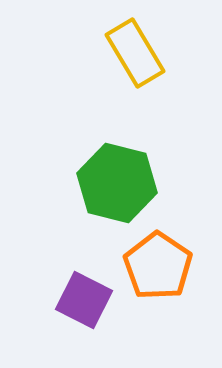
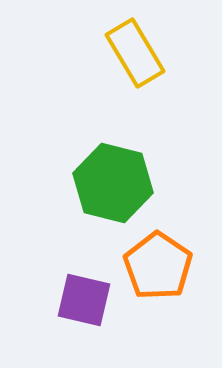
green hexagon: moved 4 px left
purple square: rotated 14 degrees counterclockwise
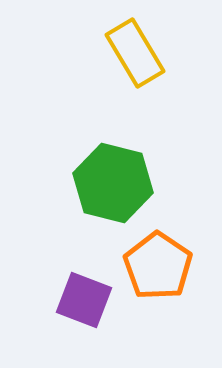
purple square: rotated 8 degrees clockwise
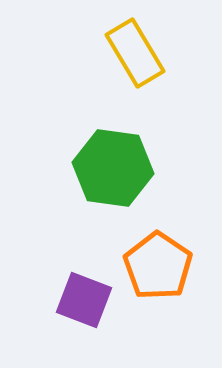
green hexagon: moved 15 px up; rotated 6 degrees counterclockwise
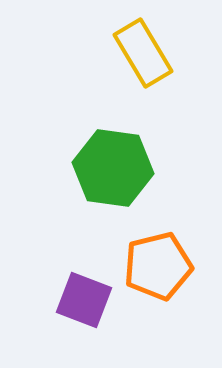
yellow rectangle: moved 8 px right
orange pentagon: rotated 24 degrees clockwise
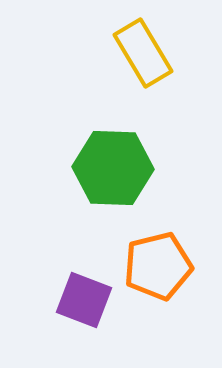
green hexagon: rotated 6 degrees counterclockwise
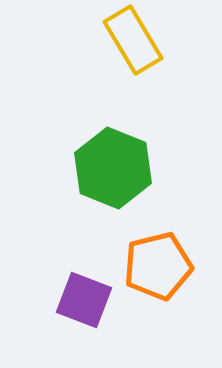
yellow rectangle: moved 10 px left, 13 px up
green hexagon: rotated 20 degrees clockwise
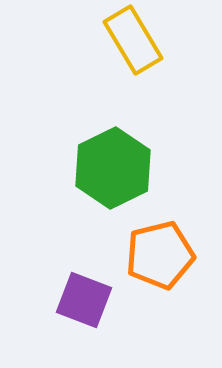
green hexagon: rotated 12 degrees clockwise
orange pentagon: moved 2 px right, 11 px up
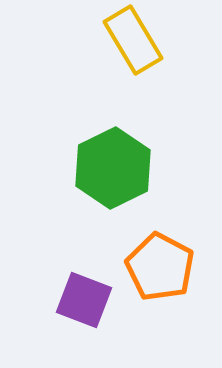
orange pentagon: moved 12 px down; rotated 30 degrees counterclockwise
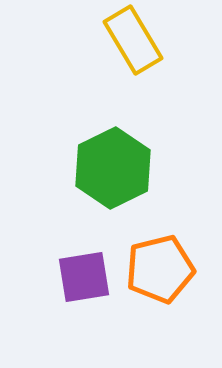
orange pentagon: moved 2 px down; rotated 30 degrees clockwise
purple square: moved 23 px up; rotated 30 degrees counterclockwise
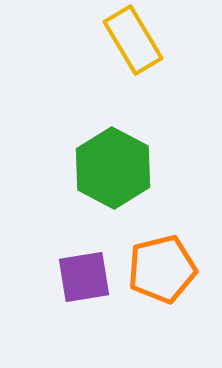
green hexagon: rotated 6 degrees counterclockwise
orange pentagon: moved 2 px right
